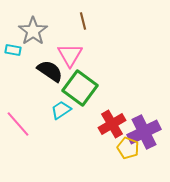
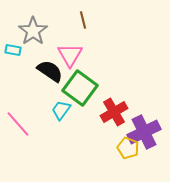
brown line: moved 1 px up
cyan trapezoid: rotated 20 degrees counterclockwise
red cross: moved 2 px right, 12 px up
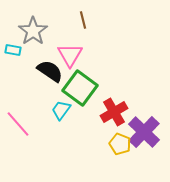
purple cross: rotated 20 degrees counterclockwise
yellow pentagon: moved 8 px left, 4 px up
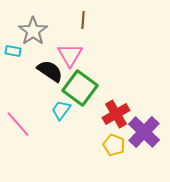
brown line: rotated 18 degrees clockwise
cyan rectangle: moved 1 px down
red cross: moved 2 px right, 2 px down
yellow pentagon: moved 6 px left, 1 px down
